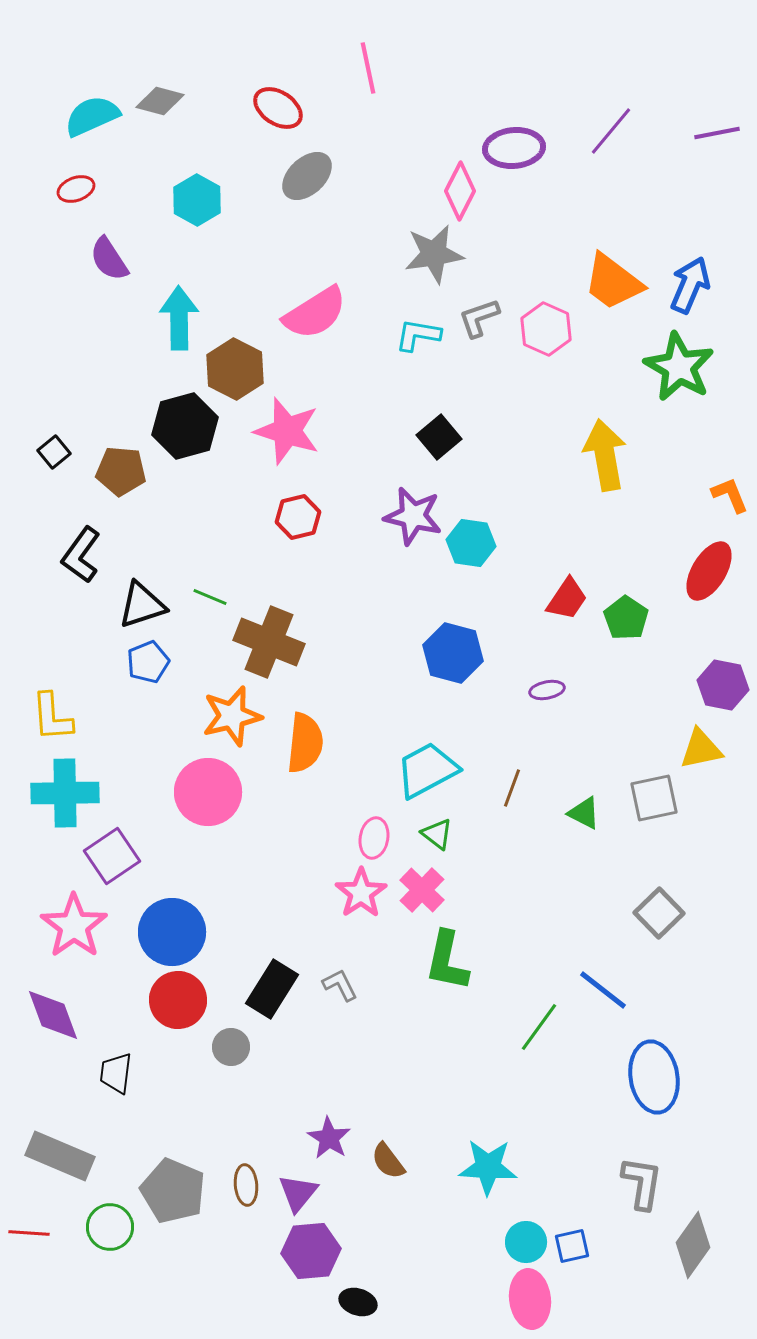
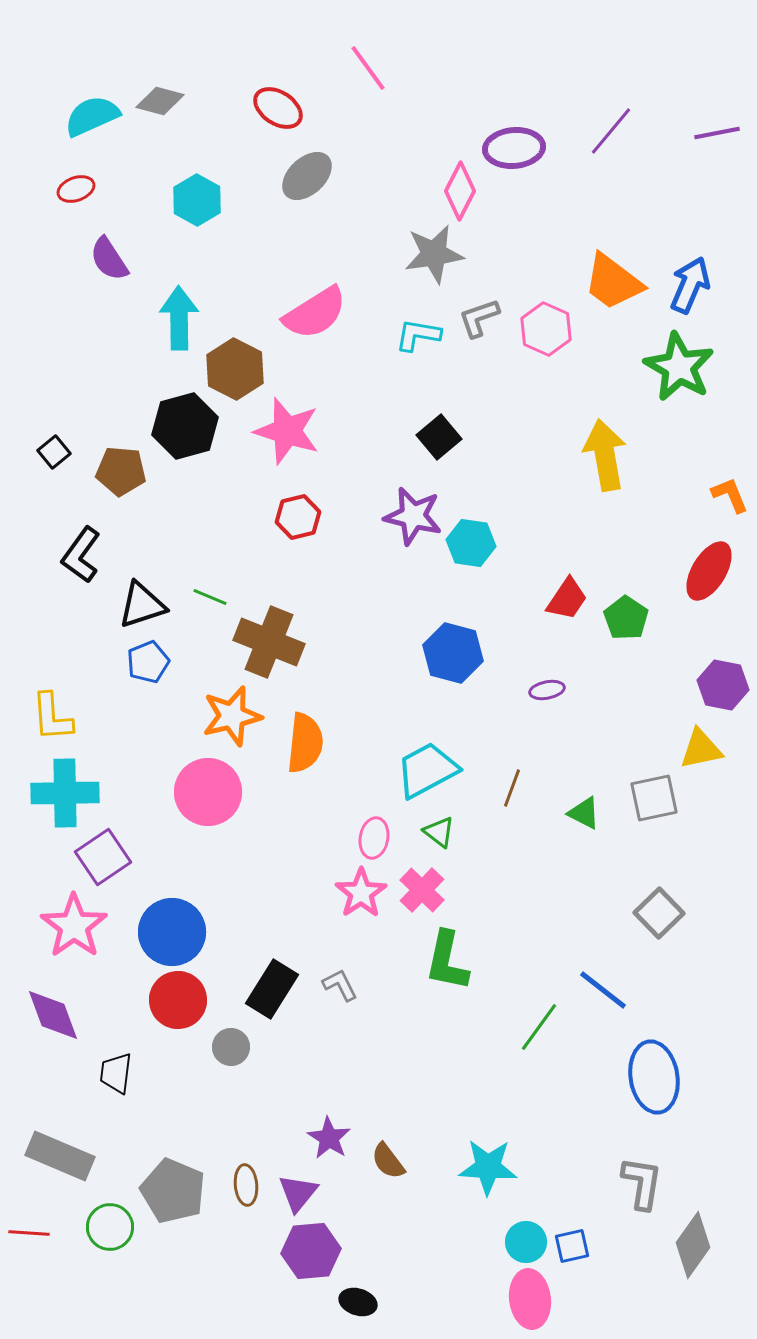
pink line at (368, 68): rotated 24 degrees counterclockwise
green triangle at (437, 834): moved 2 px right, 2 px up
purple square at (112, 856): moved 9 px left, 1 px down
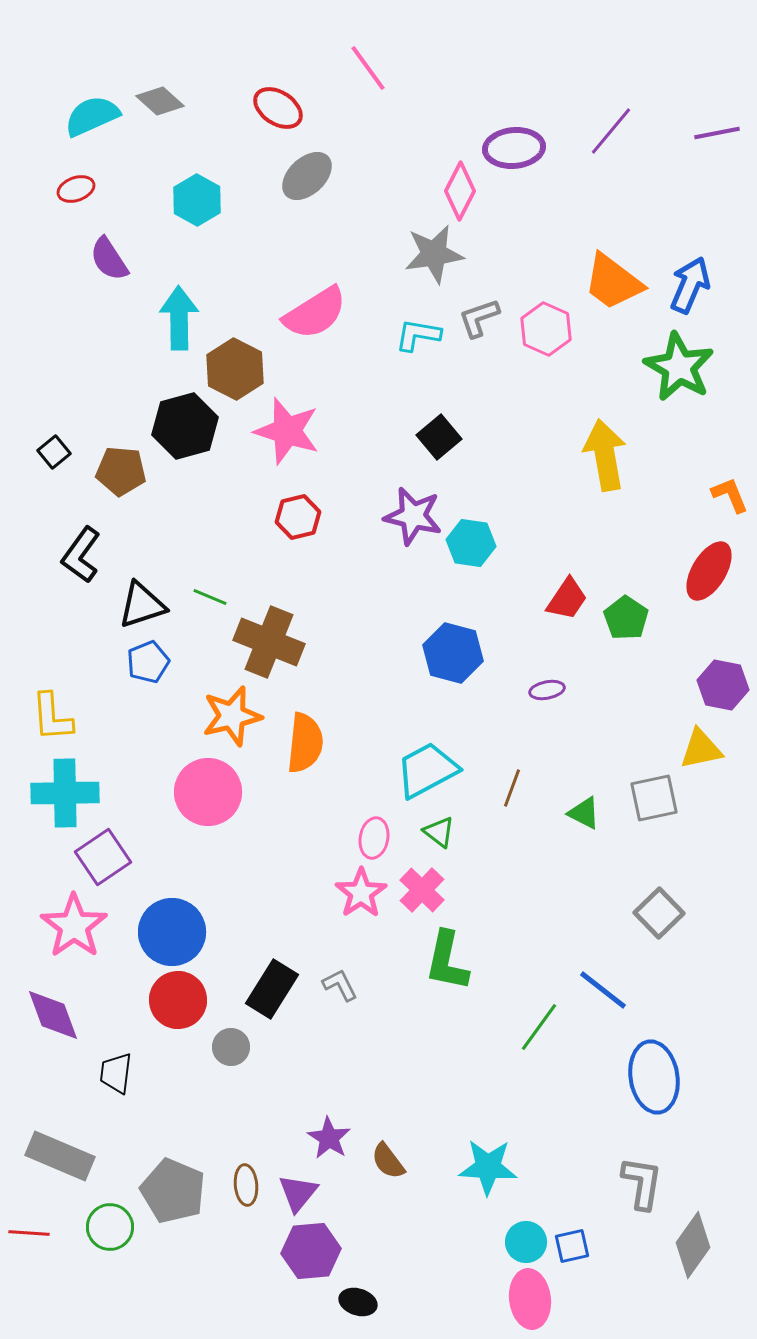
gray diamond at (160, 101): rotated 27 degrees clockwise
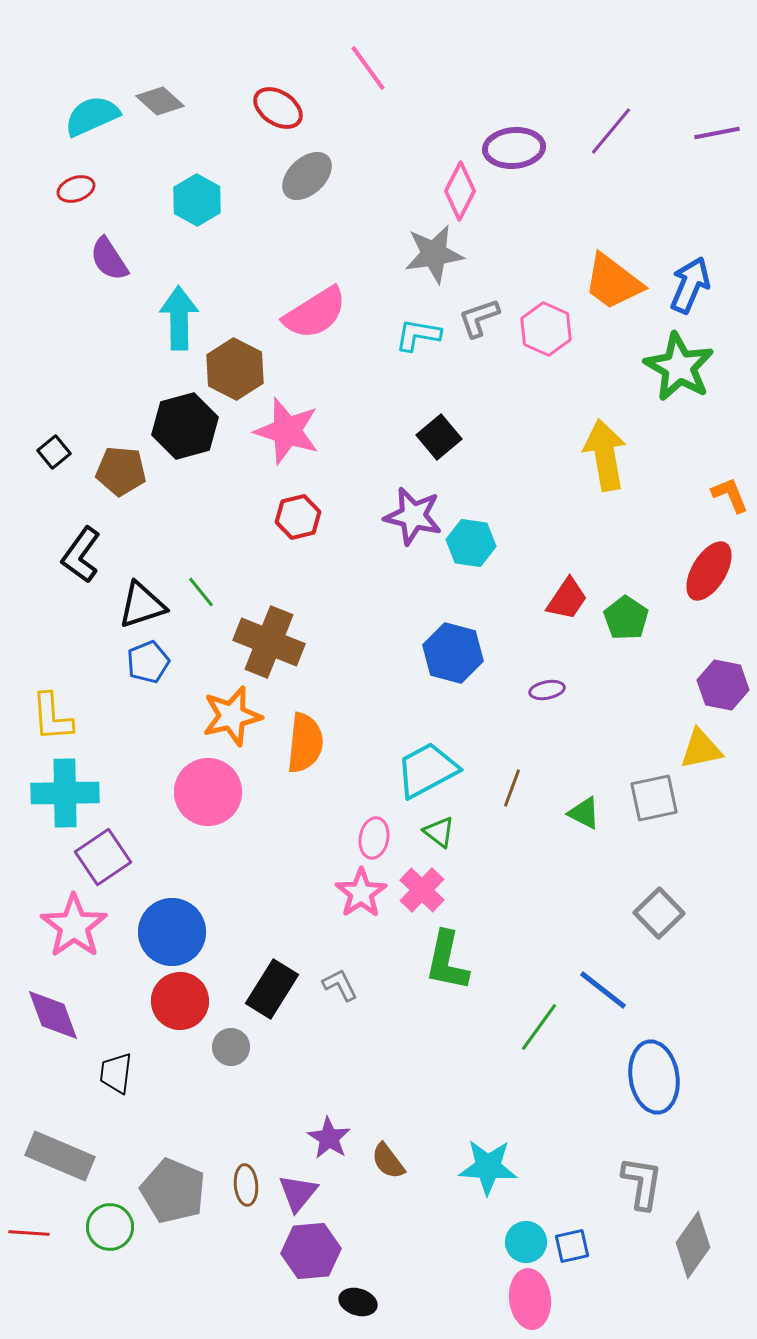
green line at (210, 597): moved 9 px left, 5 px up; rotated 28 degrees clockwise
red circle at (178, 1000): moved 2 px right, 1 px down
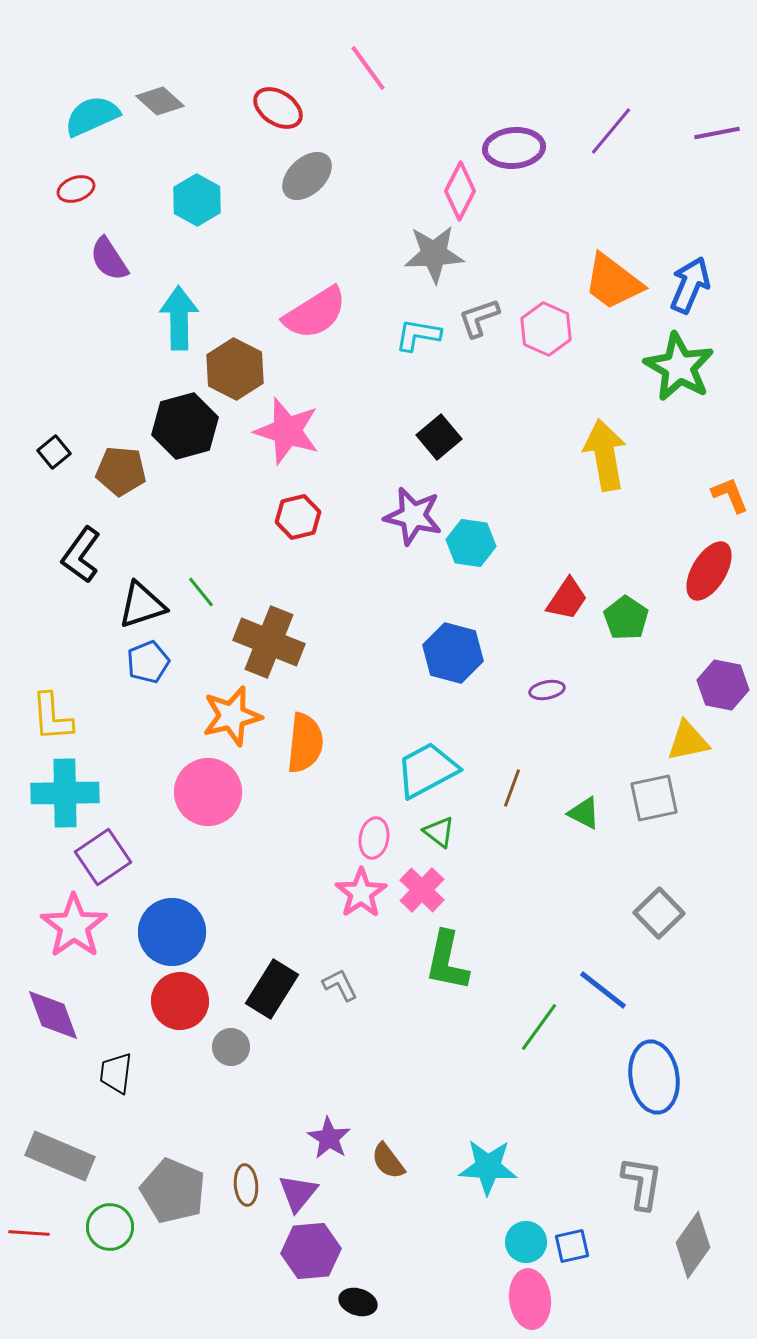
gray star at (434, 254): rotated 6 degrees clockwise
yellow triangle at (701, 749): moved 13 px left, 8 px up
